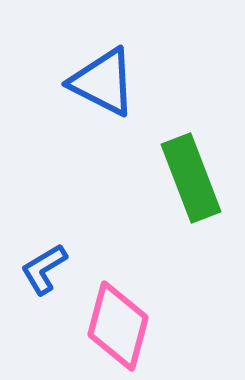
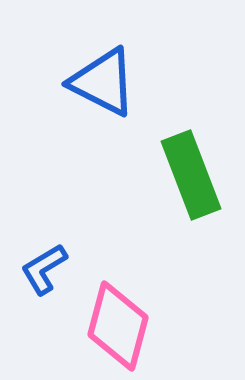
green rectangle: moved 3 px up
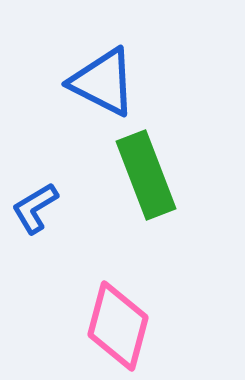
green rectangle: moved 45 px left
blue L-shape: moved 9 px left, 61 px up
